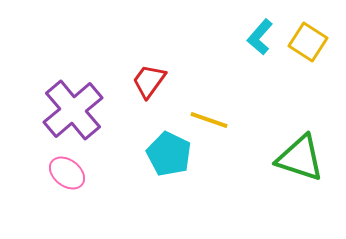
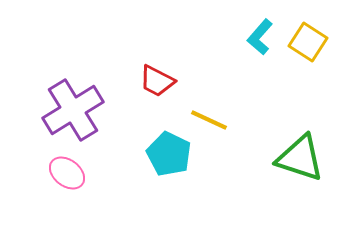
red trapezoid: moved 8 px right; rotated 99 degrees counterclockwise
purple cross: rotated 8 degrees clockwise
yellow line: rotated 6 degrees clockwise
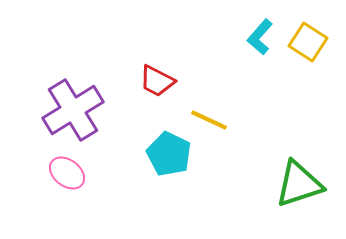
green triangle: moved 1 px left, 26 px down; rotated 36 degrees counterclockwise
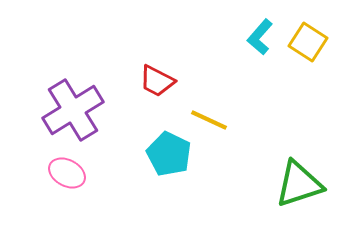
pink ellipse: rotated 9 degrees counterclockwise
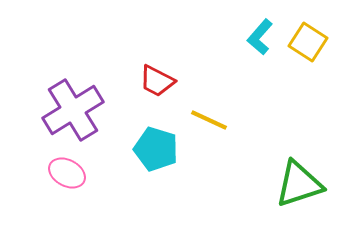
cyan pentagon: moved 13 px left, 5 px up; rotated 9 degrees counterclockwise
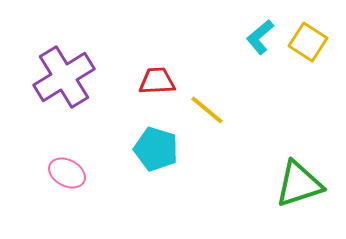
cyan L-shape: rotated 9 degrees clockwise
red trapezoid: rotated 150 degrees clockwise
purple cross: moved 9 px left, 33 px up
yellow line: moved 2 px left, 10 px up; rotated 15 degrees clockwise
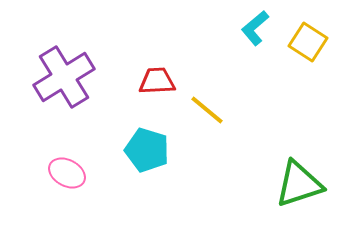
cyan L-shape: moved 5 px left, 9 px up
cyan pentagon: moved 9 px left, 1 px down
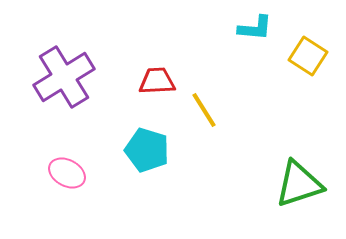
cyan L-shape: rotated 135 degrees counterclockwise
yellow square: moved 14 px down
yellow line: moved 3 px left; rotated 18 degrees clockwise
